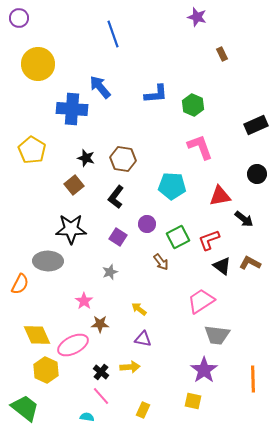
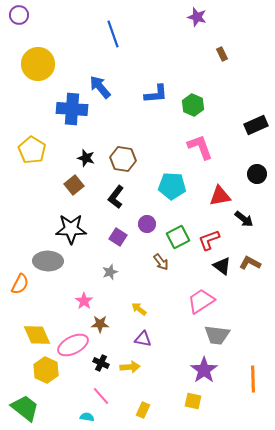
purple circle at (19, 18): moved 3 px up
black cross at (101, 372): moved 9 px up; rotated 14 degrees counterclockwise
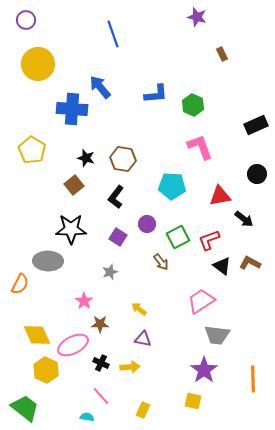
purple circle at (19, 15): moved 7 px right, 5 px down
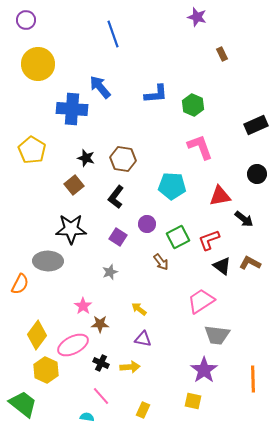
pink star at (84, 301): moved 1 px left, 5 px down
yellow diamond at (37, 335): rotated 60 degrees clockwise
green trapezoid at (25, 408): moved 2 px left, 4 px up
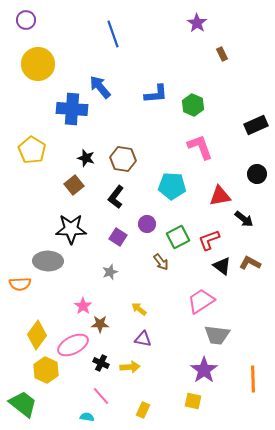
purple star at (197, 17): moved 6 px down; rotated 18 degrees clockwise
orange semicircle at (20, 284): rotated 60 degrees clockwise
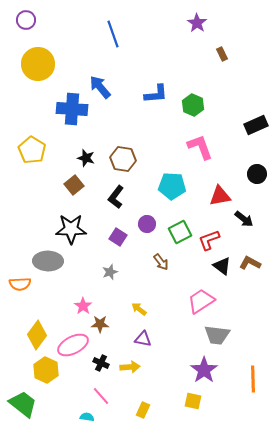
green square at (178, 237): moved 2 px right, 5 px up
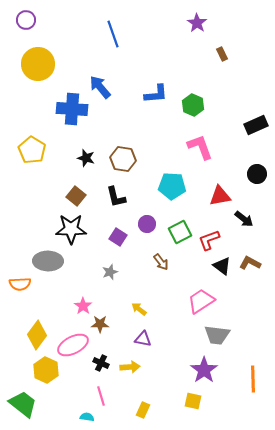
brown square at (74, 185): moved 2 px right, 11 px down; rotated 12 degrees counterclockwise
black L-shape at (116, 197): rotated 50 degrees counterclockwise
pink line at (101, 396): rotated 24 degrees clockwise
